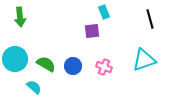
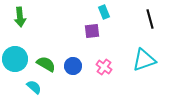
pink cross: rotated 14 degrees clockwise
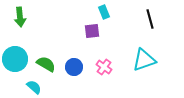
blue circle: moved 1 px right, 1 px down
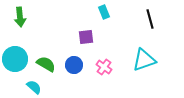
purple square: moved 6 px left, 6 px down
blue circle: moved 2 px up
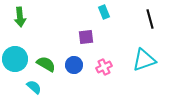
pink cross: rotated 28 degrees clockwise
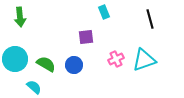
pink cross: moved 12 px right, 8 px up
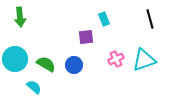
cyan rectangle: moved 7 px down
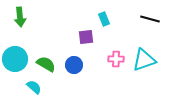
black line: rotated 60 degrees counterclockwise
pink cross: rotated 28 degrees clockwise
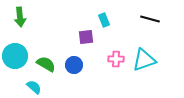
cyan rectangle: moved 1 px down
cyan circle: moved 3 px up
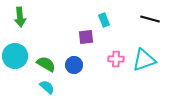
cyan semicircle: moved 13 px right
